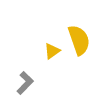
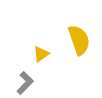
yellow triangle: moved 11 px left, 3 px down
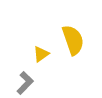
yellow semicircle: moved 6 px left
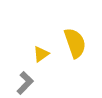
yellow semicircle: moved 2 px right, 3 px down
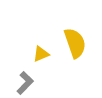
yellow triangle: rotated 12 degrees clockwise
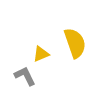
gray L-shape: moved 7 px up; rotated 70 degrees counterclockwise
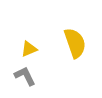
yellow triangle: moved 12 px left, 5 px up
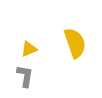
gray L-shape: rotated 35 degrees clockwise
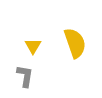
yellow triangle: moved 4 px right, 3 px up; rotated 36 degrees counterclockwise
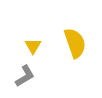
gray L-shape: rotated 50 degrees clockwise
